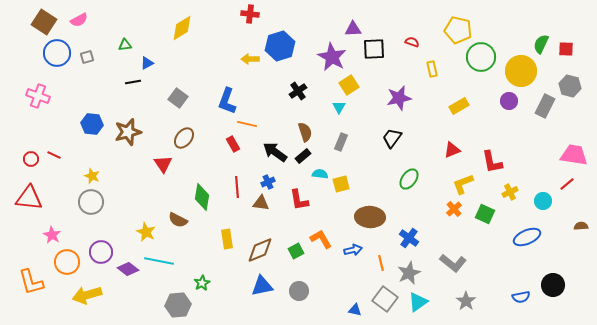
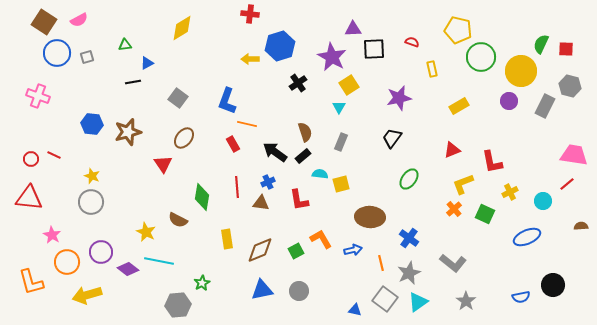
black cross at (298, 91): moved 8 px up
blue triangle at (262, 286): moved 4 px down
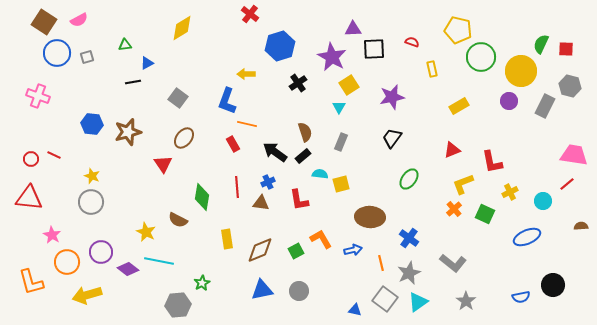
red cross at (250, 14): rotated 30 degrees clockwise
yellow arrow at (250, 59): moved 4 px left, 15 px down
purple star at (399, 98): moved 7 px left, 1 px up
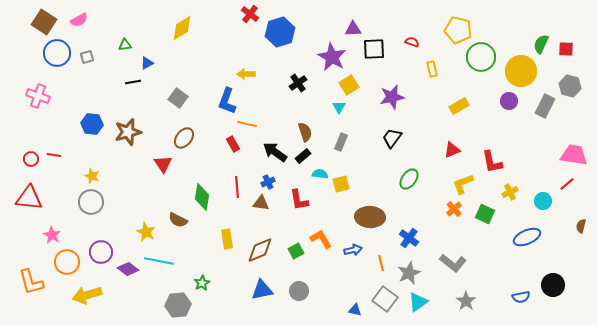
blue hexagon at (280, 46): moved 14 px up
red line at (54, 155): rotated 16 degrees counterclockwise
brown semicircle at (581, 226): rotated 72 degrees counterclockwise
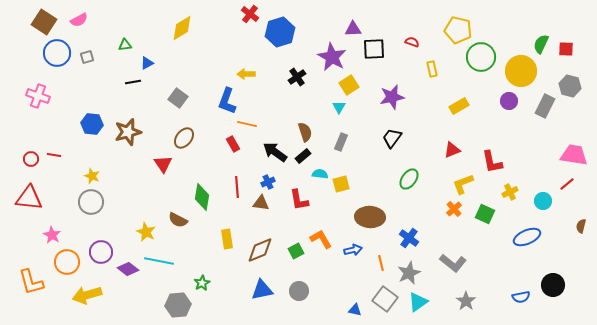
black cross at (298, 83): moved 1 px left, 6 px up
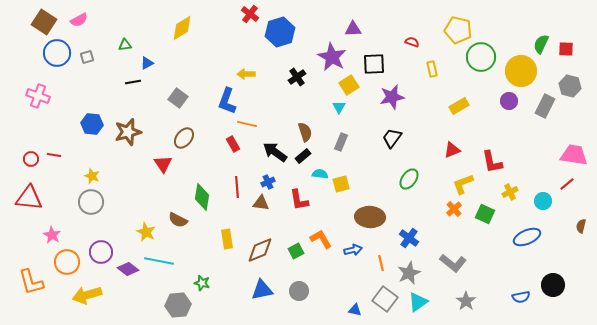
black square at (374, 49): moved 15 px down
green star at (202, 283): rotated 28 degrees counterclockwise
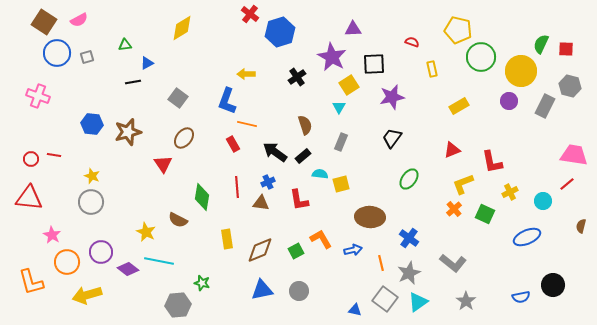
brown semicircle at (305, 132): moved 7 px up
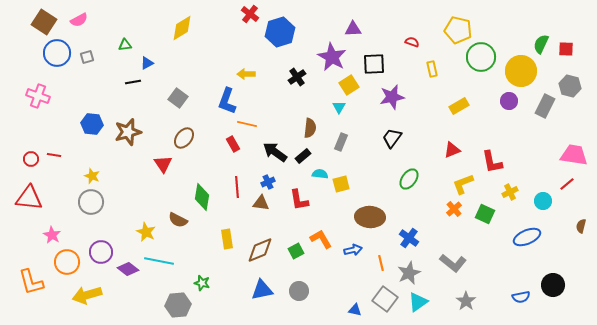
brown semicircle at (305, 125): moved 5 px right, 3 px down; rotated 24 degrees clockwise
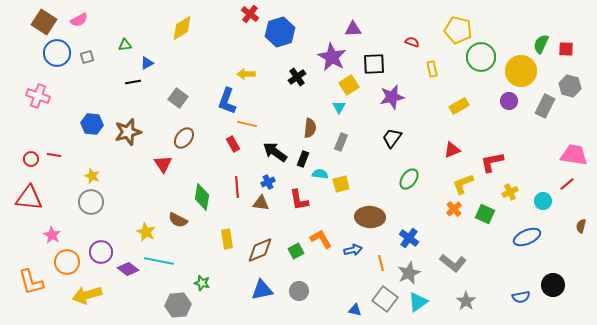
black rectangle at (303, 156): moved 3 px down; rotated 28 degrees counterclockwise
red L-shape at (492, 162): rotated 90 degrees clockwise
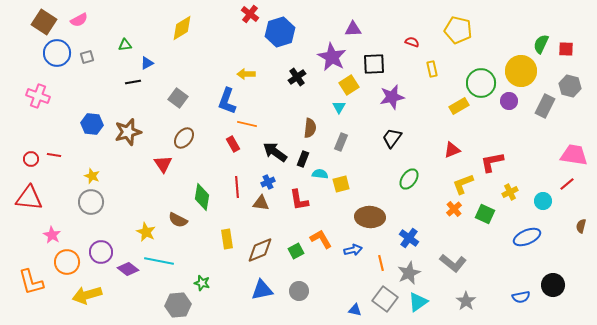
green circle at (481, 57): moved 26 px down
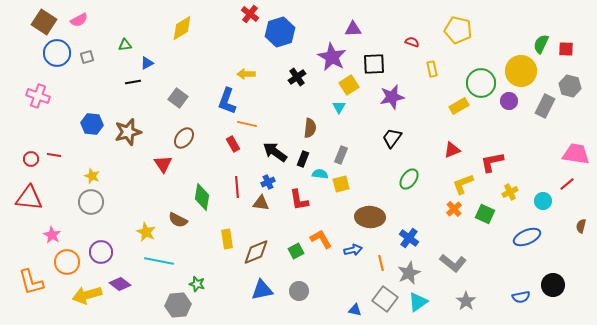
gray rectangle at (341, 142): moved 13 px down
pink trapezoid at (574, 155): moved 2 px right, 1 px up
brown diamond at (260, 250): moved 4 px left, 2 px down
purple diamond at (128, 269): moved 8 px left, 15 px down
green star at (202, 283): moved 5 px left, 1 px down
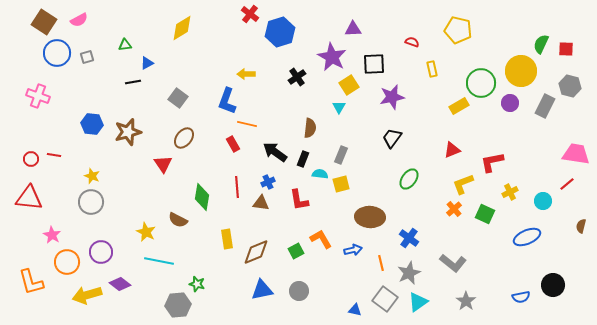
purple circle at (509, 101): moved 1 px right, 2 px down
